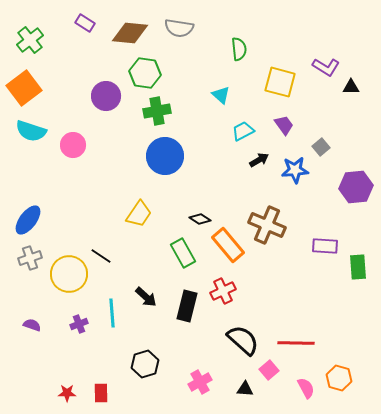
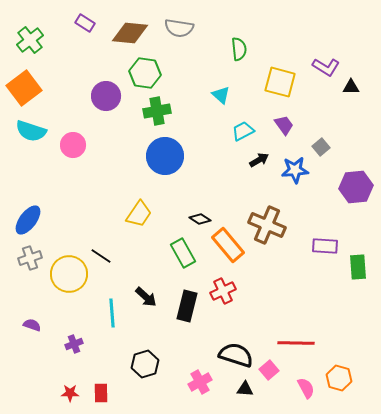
purple cross at (79, 324): moved 5 px left, 20 px down
black semicircle at (243, 340): moved 7 px left, 15 px down; rotated 24 degrees counterclockwise
red star at (67, 393): moved 3 px right
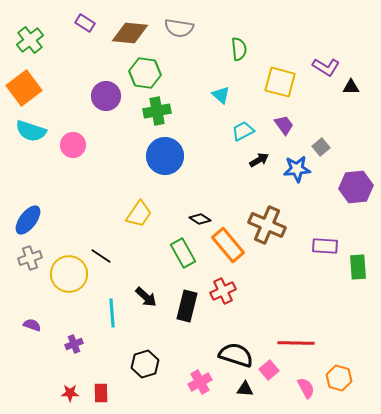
blue star at (295, 170): moved 2 px right, 1 px up
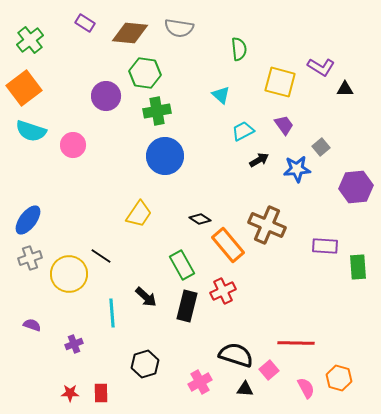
purple L-shape at (326, 67): moved 5 px left
black triangle at (351, 87): moved 6 px left, 2 px down
green rectangle at (183, 253): moved 1 px left, 12 px down
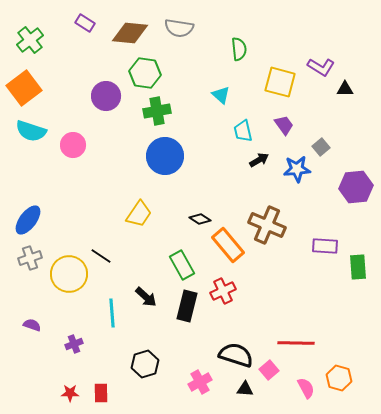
cyan trapezoid at (243, 131): rotated 75 degrees counterclockwise
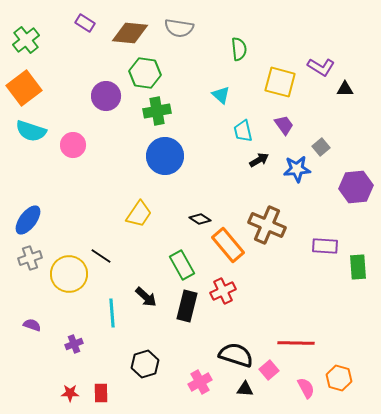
green cross at (30, 40): moved 4 px left
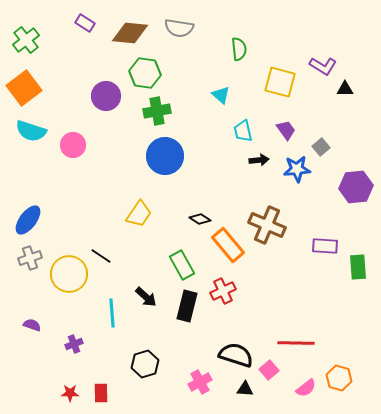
purple L-shape at (321, 67): moved 2 px right, 1 px up
purple trapezoid at (284, 125): moved 2 px right, 5 px down
black arrow at (259, 160): rotated 24 degrees clockwise
pink semicircle at (306, 388): rotated 80 degrees clockwise
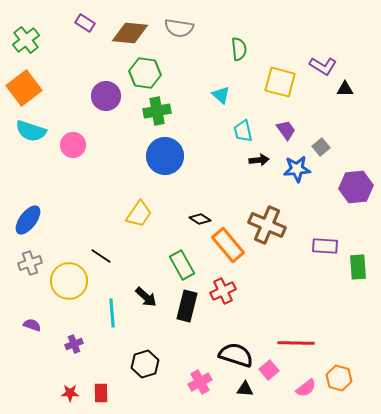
gray cross at (30, 258): moved 5 px down
yellow circle at (69, 274): moved 7 px down
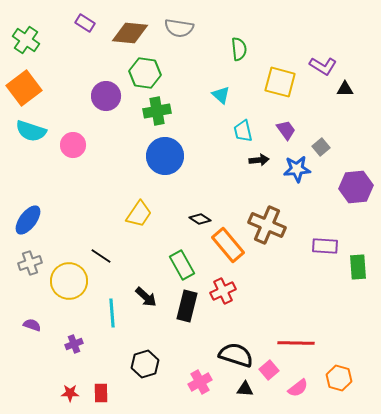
green cross at (26, 40): rotated 16 degrees counterclockwise
pink semicircle at (306, 388): moved 8 px left
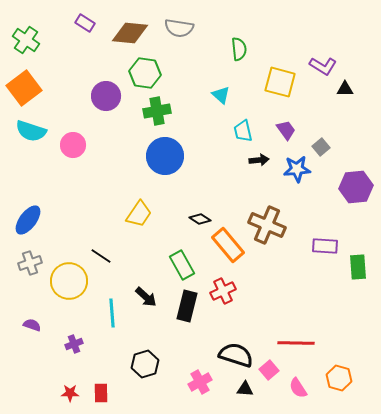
pink semicircle at (298, 388): rotated 95 degrees clockwise
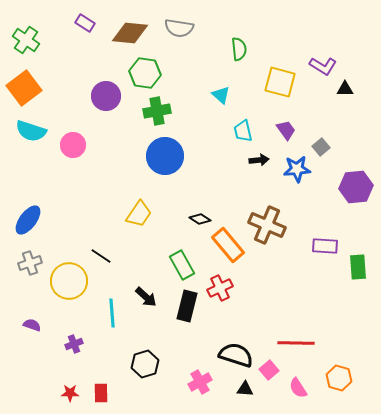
red cross at (223, 291): moved 3 px left, 3 px up
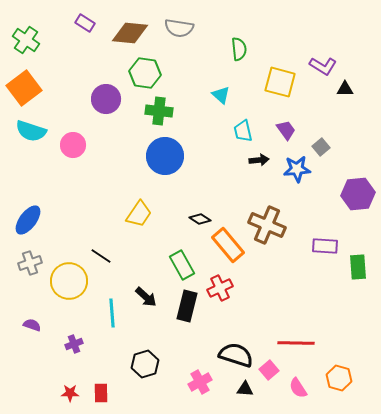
purple circle at (106, 96): moved 3 px down
green cross at (157, 111): moved 2 px right; rotated 16 degrees clockwise
purple hexagon at (356, 187): moved 2 px right, 7 px down
